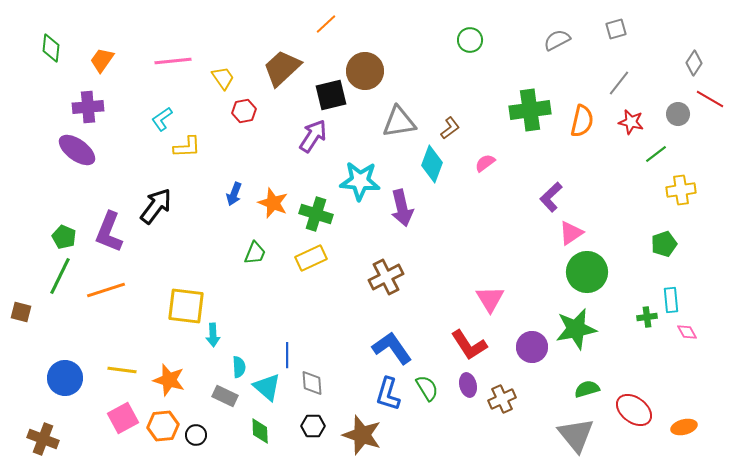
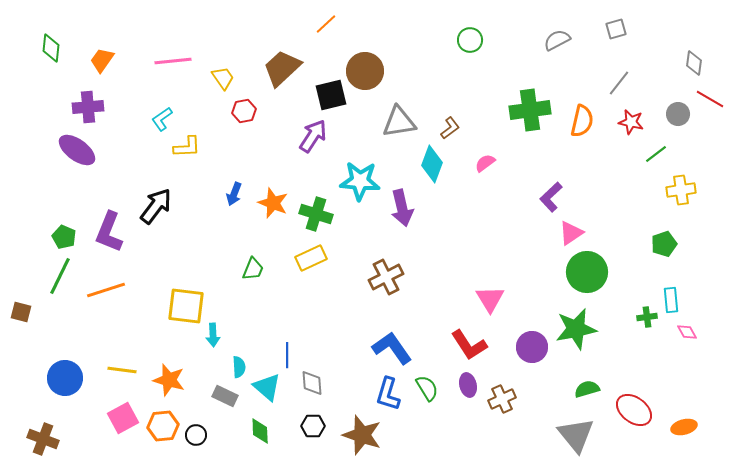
gray diamond at (694, 63): rotated 25 degrees counterclockwise
green trapezoid at (255, 253): moved 2 px left, 16 px down
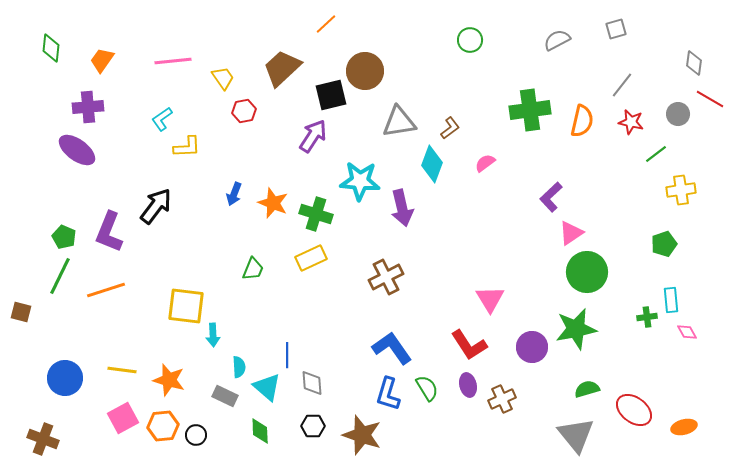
gray line at (619, 83): moved 3 px right, 2 px down
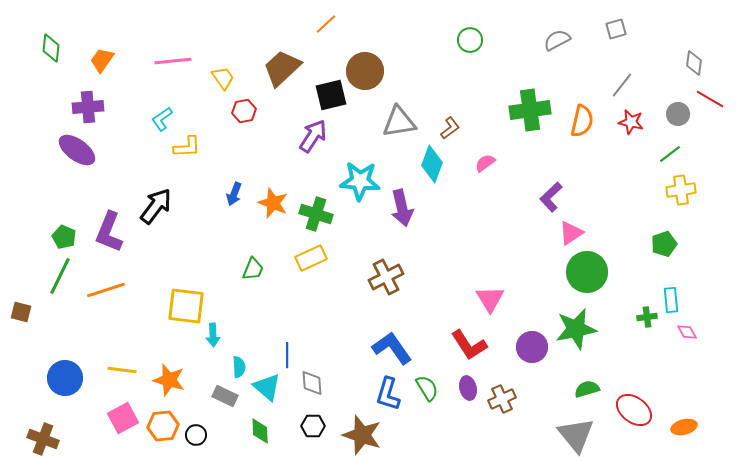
green line at (656, 154): moved 14 px right
purple ellipse at (468, 385): moved 3 px down
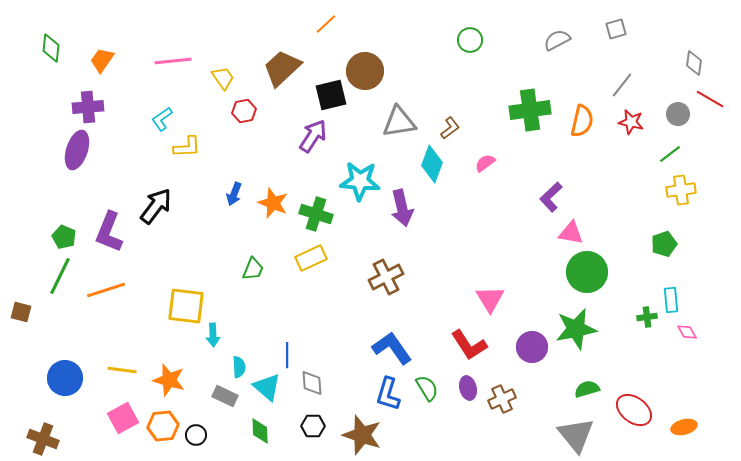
purple ellipse at (77, 150): rotated 72 degrees clockwise
pink triangle at (571, 233): rotated 44 degrees clockwise
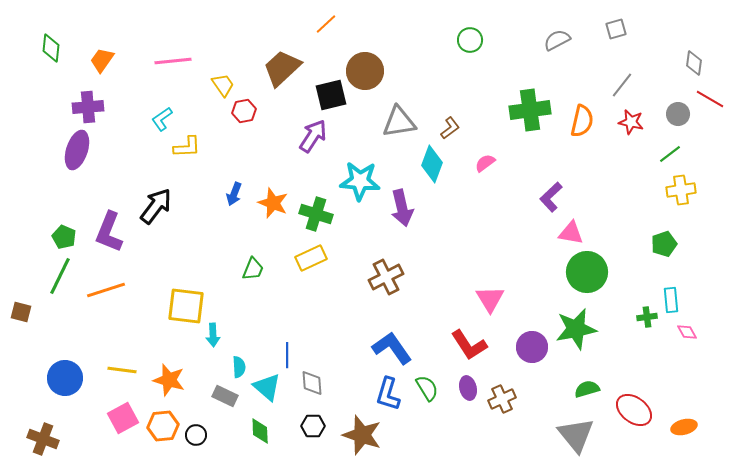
yellow trapezoid at (223, 78): moved 7 px down
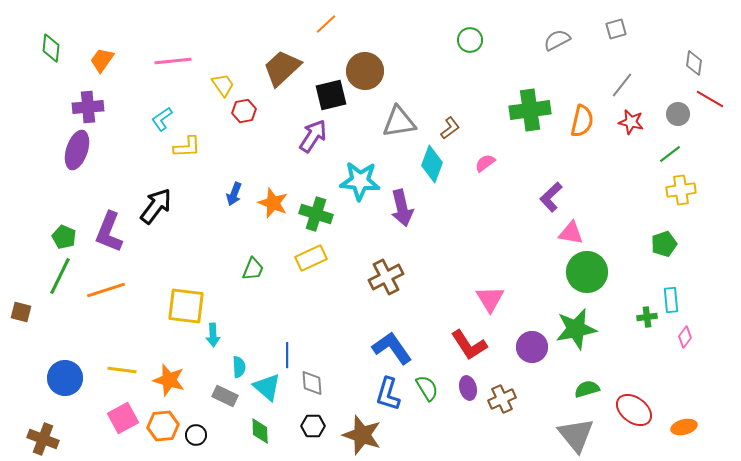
pink diamond at (687, 332): moved 2 px left, 5 px down; rotated 65 degrees clockwise
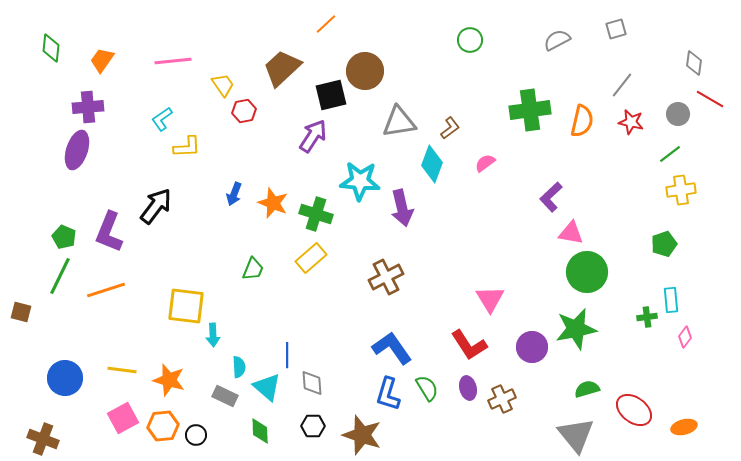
yellow rectangle at (311, 258): rotated 16 degrees counterclockwise
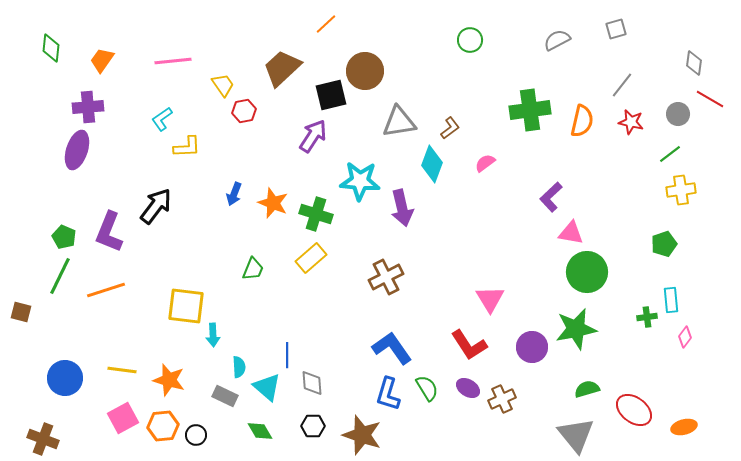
purple ellipse at (468, 388): rotated 45 degrees counterclockwise
green diamond at (260, 431): rotated 28 degrees counterclockwise
